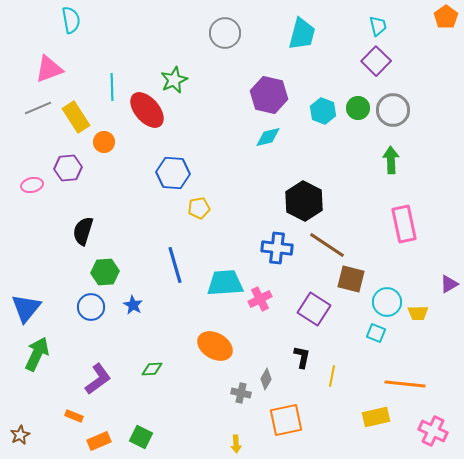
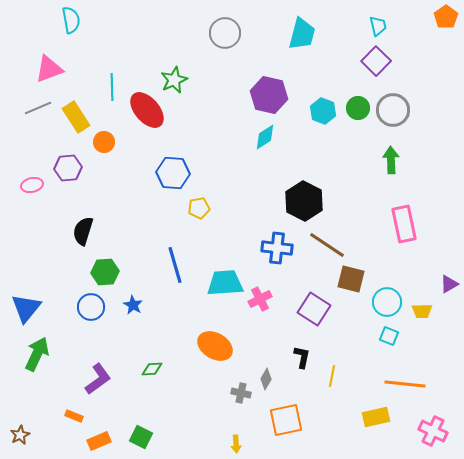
cyan diamond at (268, 137): moved 3 px left; rotated 20 degrees counterclockwise
yellow trapezoid at (418, 313): moved 4 px right, 2 px up
cyan square at (376, 333): moved 13 px right, 3 px down
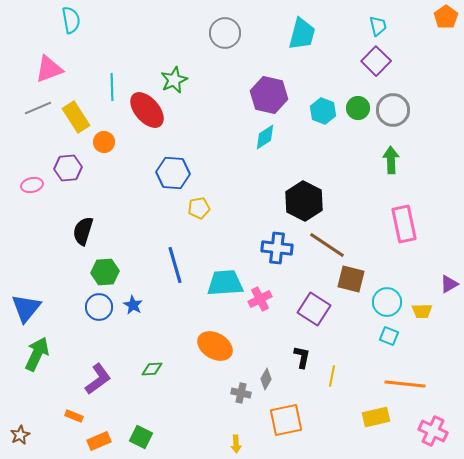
blue circle at (91, 307): moved 8 px right
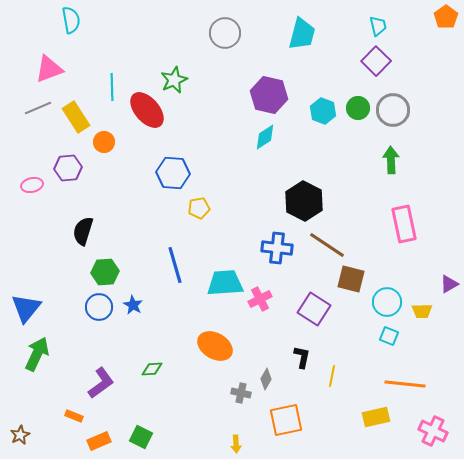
purple L-shape at (98, 379): moved 3 px right, 4 px down
